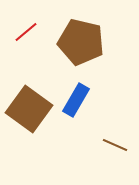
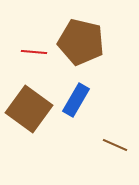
red line: moved 8 px right, 20 px down; rotated 45 degrees clockwise
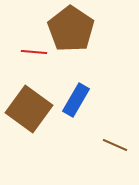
brown pentagon: moved 10 px left, 13 px up; rotated 21 degrees clockwise
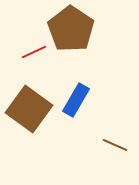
red line: rotated 30 degrees counterclockwise
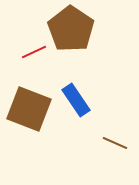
blue rectangle: rotated 64 degrees counterclockwise
brown square: rotated 15 degrees counterclockwise
brown line: moved 2 px up
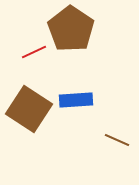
blue rectangle: rotated 60 degrees counterclockwise
brown square: rotated 12 degrees clockwise
brown line: moved 2 px right, 3 px up
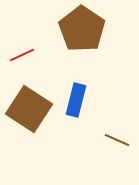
brown pentagon: moved 11 px right
red line: moved 12 px left, 3 px down
blue rectangle: rotated 72 degrees counterclockwise
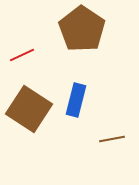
brown line: moved 5 px left, 1 px up; rotated 35 degrees counterclockwise
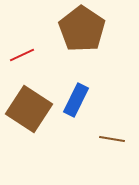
blue rectangle: rotated 12 degrees clockwise
brown line: rotated 20 degrees clockwise
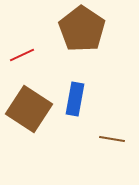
blue rectangle: moved 1 px left, 1 px up; rotated 16 degrees counterclockwise
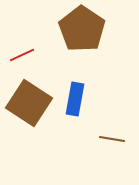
brown square: moved 6 px up
